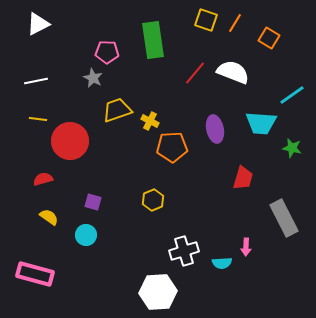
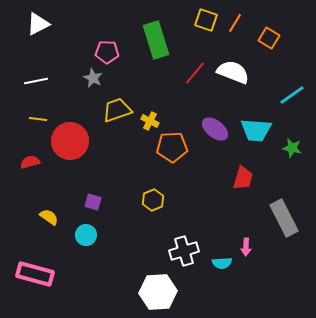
green rectangle: moved 3 px right; rotated 9 degrees counterclockwise
cyan trapezoid: moved 5 px left, 7 px down
purple ellipse: rotated 40 degrees counterclockwise
red semicircle: moved 13 px left, 17 px up
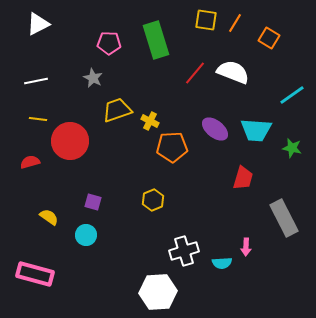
yellow square: rotated 10 degrees counterclockwise
pink pentagon: moved 2 px right, 9 px up
